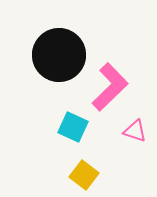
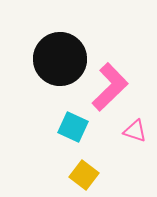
black circle: moved 1 px right, 4 px down
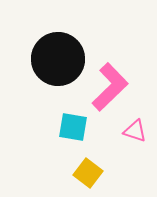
black circle: moved 2 px left
cyan square: rotated 16 degrees counterclockwise
yellow square: moved 4 px right, 2 px up
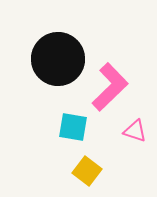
yellow square: moved 1 px left, 2 px up
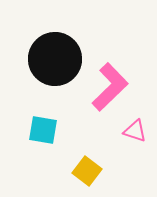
black circle: moved 3 px left
cyan square: moved 30 px left, 3 px down
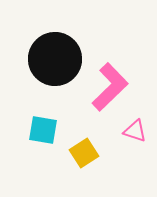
yellow square: moved 3 px left, 18 px up; rotated 20 degrees clockwise
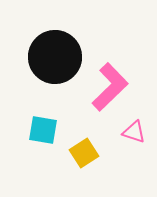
black circle: moved 2 px up
pink triangle: moved 1 px left, 1 px down
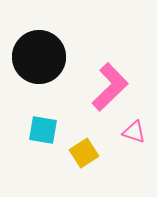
black circle: moved 16 px left
